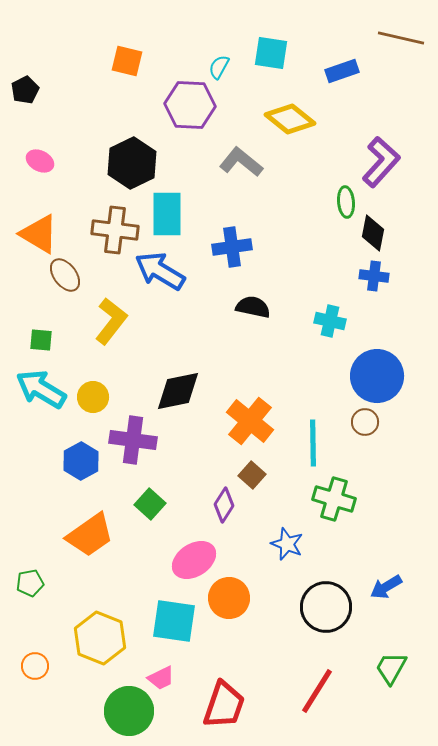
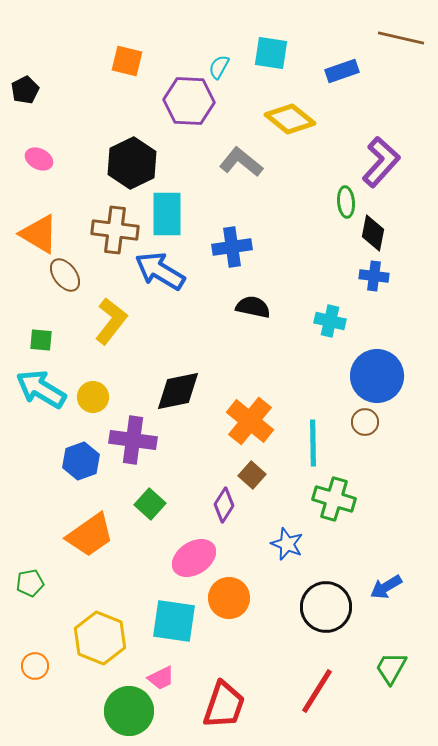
purple hexagon at (190, 105): moved 1 px left, 4 px up
pink ellipse at (40, 161): moved 1 px left, 2 px up
blue hexagon at (81, 461): rotated 9 degrees clockwise
pink ellipse at (194, 560): moved 2 px up
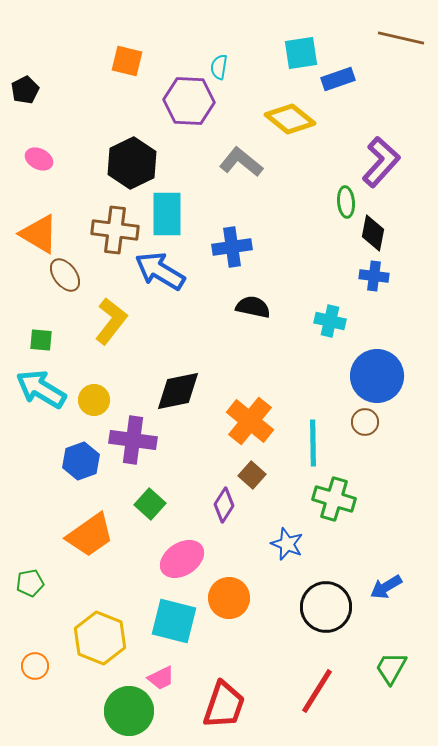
cyan square at (271, 53): moved 30 px right; rotated 18 degrees counterclockwise
cyan semicircle at (219, 67): rotated 20 degrees counterclockwise
blue rectangle at (342, 71): moved 4 px left, 8 px down
yellow circle at (93, 397): moved 1 px right, 3 px down
pink ellipse at (194, 558): moved 12 px left, 1 px down
cyan square at (174, 621): rotated 6 degrees clockwise
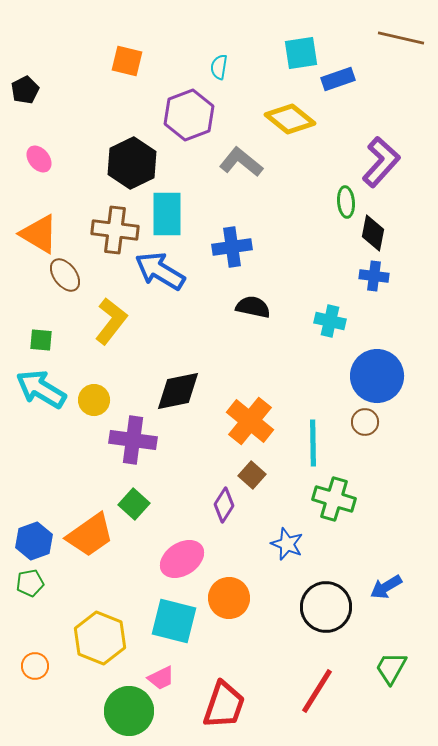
purple hexagon at (189, 101): moved 14 px down; rotated 24 degrees counterclockwise
pink ellipse at (39, 159): rotated 24 degrees clockwise
blue hexagon at (81, 461): moved 47 px left, 80 px down
green square at (150, 504): moved 16 px left
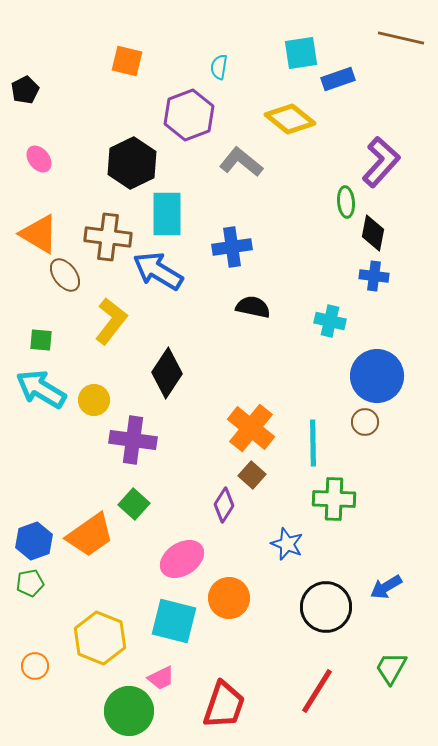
brown cross at (115, 230): moved 7 px left, 7 px down
blue arrow at (160, 271): moved 2 px left
black diamond at (178, 391): moved 11 px left, 18 px up; rotated 45 degrees counterclockwise
orange cross at (250, 421): moved 1 px right, 7 px down
green cross at (334, 499): rotated 15 degrees counterclockwise
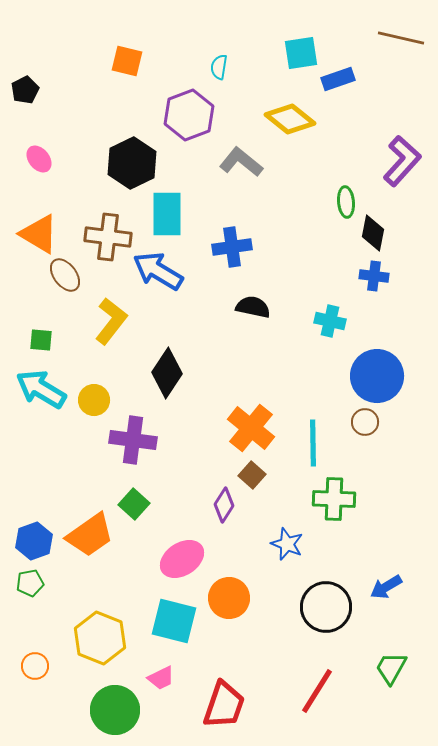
purple L-shape at (381, 162): moved 21 px right, 1 px up
green circle at (129, 711): moved 14 px left, 1 px up
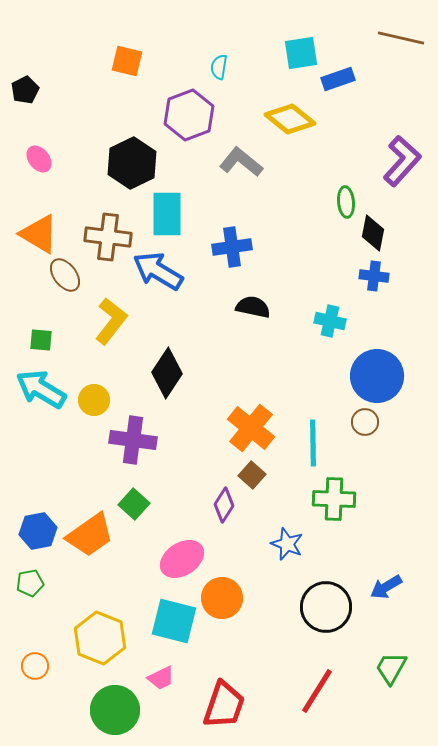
blue hexagon at (34, 541): moved 4 px right, 10 px up; rotated 9 degrees clockwise
orange circle at (229, 598): moved 7 px left
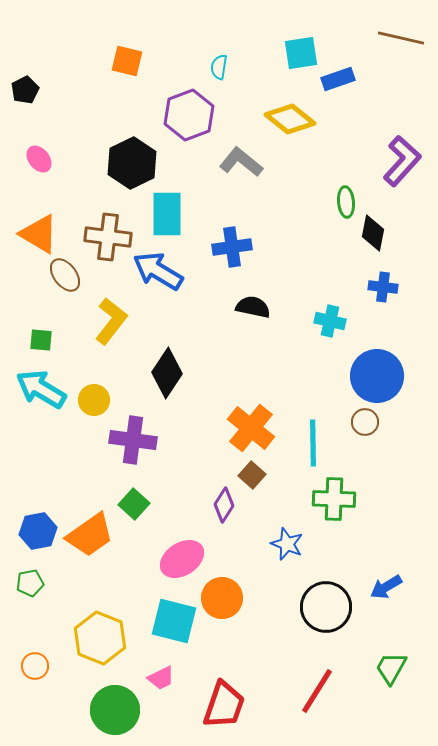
blue cross at (374, 276): moved 9 px right, 11 px down
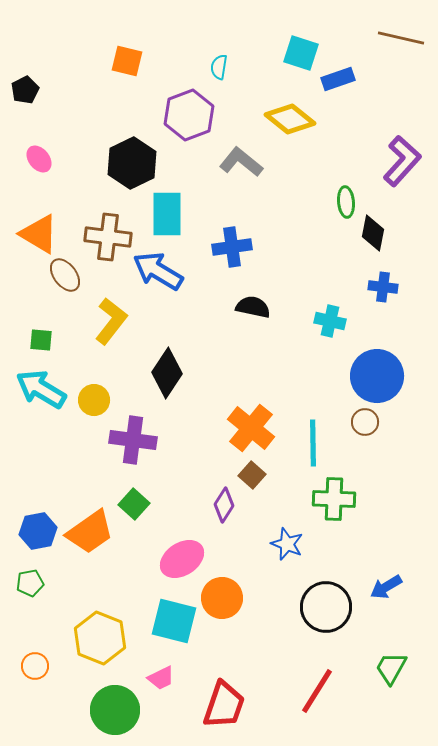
cyan square at (301, 53): rotated 27 degrees clockwise
orange trapezoid at (90, 535): moved 3 px up
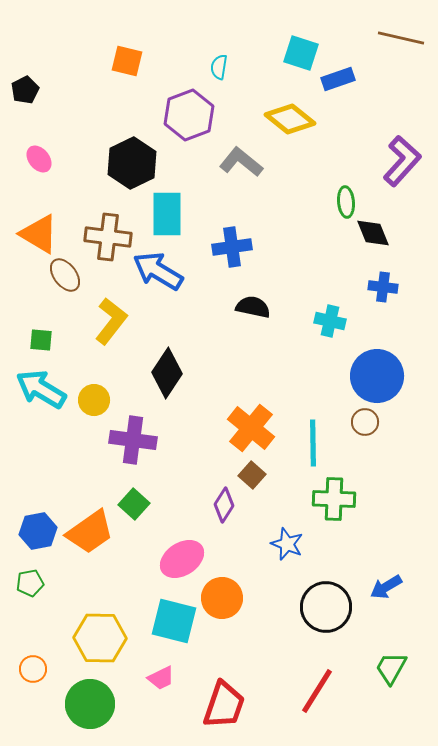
black diamond at (373, 233): rotated 33 degrees counterclockwise
yellow hexagon at (100, 638): rotated 21 degrees counterclockwise
orange circle at (35, 666): moved 2 px left, 3 px down
green circle at (115, 710): moved 25 px left, 6 px up
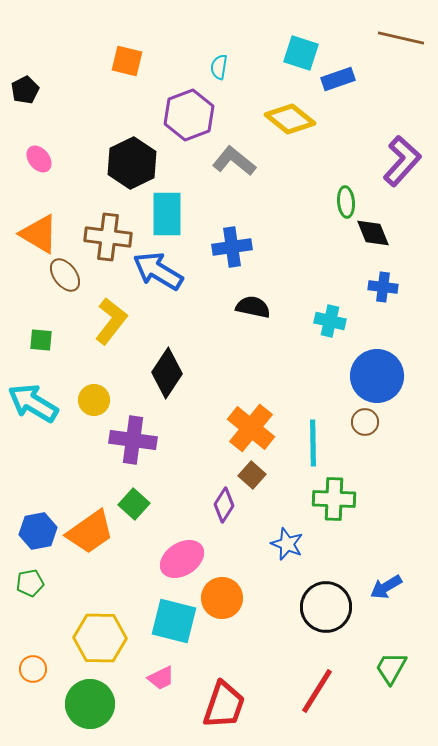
gray L-shape at (241, 162): moved 7 px left, 1 px up
cyan arrow at (41, 389): moved 8 px left, 14 px down
